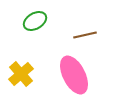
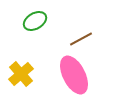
brown line: moved 4 px left, 4 px down; rotated 15 degrees counterclockwise
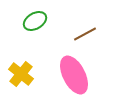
brown line: moved 4 px right, 5 px up
yellow cross: rotated 10 degrees counterclockwise
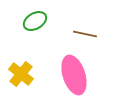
brown line: rotated 40 degrees clockwise
pink ellipse: rotated 9 degrees clockwise
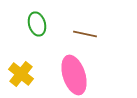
green ellipse: moved 2 px right, 3 px down; rotated 75 degrees counterclockwise
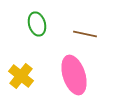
yellow cross: moved 2 px down
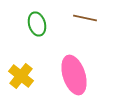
brown line: moved 16 px up
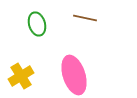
yellow cross: rotated 20 degrees clockwise
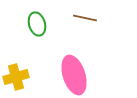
yellow cross: moved 5 px left, 1 px down; rotated 15 degrees clockwise
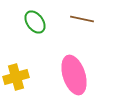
brown line: moved 3 px left, 1 px down
green ellipse: moved 2 px left, 2 px up; rotated 20 degrees counterclockwise
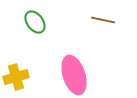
brown line: moved 21 px right, 1 px down
